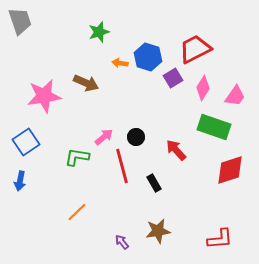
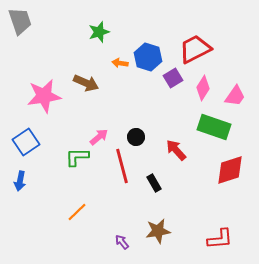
pink arrow: moved 5 px left
green L-shape: rotated 10 degrees counterclockwise
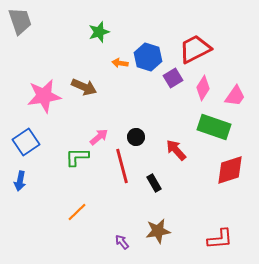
brown arrow: moved 2 px left, 4 px down
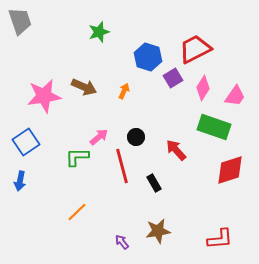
orange arrow: moved 4 px right, 28 px down; rotated 105 degrees clockwise
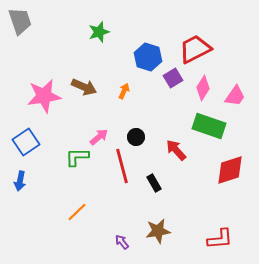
green rectangle: moved 5 px left, 1 px up
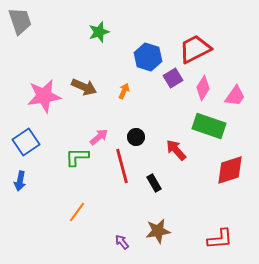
orange line: rotated 10 degrees counterclockwise
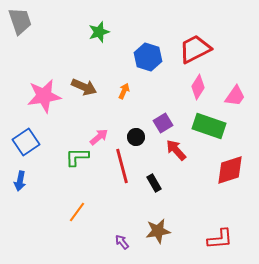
purple square: moved 10 px left, 45 px down
pink diamond: moved 5 px left, 1 px up
